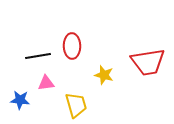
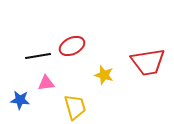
red ellipse: rotated 65 degrees clockwise
yellow trapezoid: moved 1 px left, 2 px down
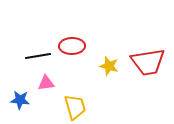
red ellipse: rotated 25 degrees clockwise
yellow star: moved 5 px right, 9 px up
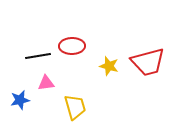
red trapezoid: rotated 6 degrees counterclockwise
blue star: rotated 18 degrees counterclockwise
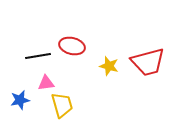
red ellipse: rotated 15 degrees clockwise
yellow trapezoid: moved 13 px left, 2 px up
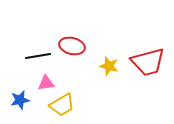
yellow trapezoid: rotated 76 degrees clockwise
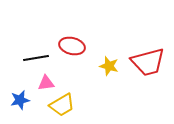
black line: moved 2 px left, 2 px down
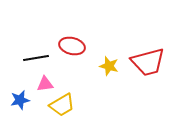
pink triangle: moved 1 px left, 1 px down
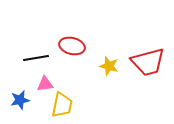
yellow trapezoid: rotated 48 degrees counterclockwise
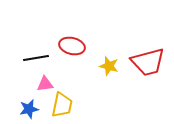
blue star: moved 9 px right, 9 px down
